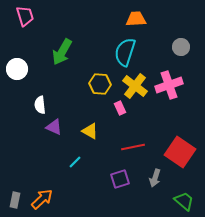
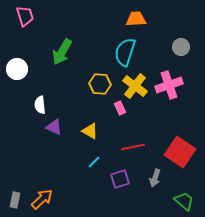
cyan line: moved 19 px right
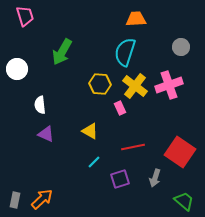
purple triangle: moved 8 px left, 7 px down
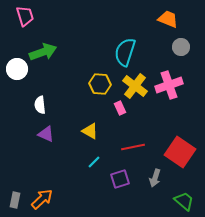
orange trapezoid: moved 32 px right; rotated 25 degrees clockwise
green arrow: moved 19 px left; rotated 140 degrees counterclockwise
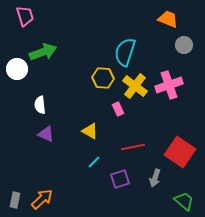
gray circle: moved 3 px right, 2 px up
yellow hexagon: moved 3 px right, 6 px up
pink rectangle: moved 2 px left, 1 px down
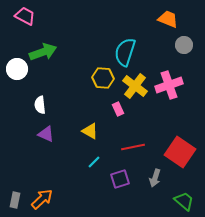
pink trapezoid: rotated 45 degrees counterclockwise
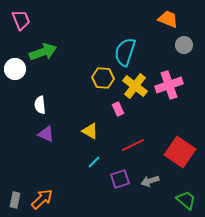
pink trapezoid: moved 4 px left, 4 px down; rotated 40 degrees clockwise
white circle: moved 2 px left
red line: moved 2 px up; rotated 15 degrees counterclockwise
gray arrow: moved 5 px left, 3 px down; rotated 54 degrees clockwise
green trapezoid: moved 2 px right, 1 px up
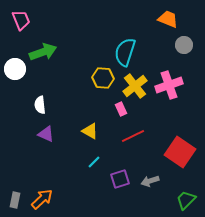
yellow cross: rotated 15 degrees clockwise
pink rectangle: moved 3 px right
red line: moved 9 px up
green trapezoid: rotated 85 degrees counterclockwise
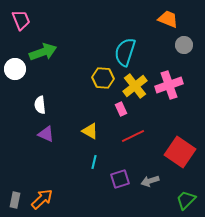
cyan line: rotated 32 degrees counterclockwise
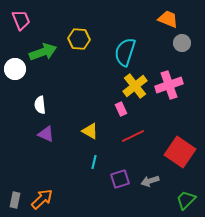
gray circle: moved 2 px left, 2 px up
yellow hexagon: moved 24 px left, 39 px up
